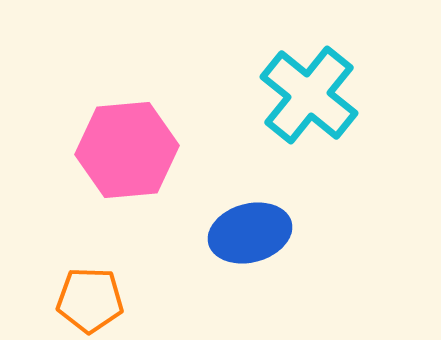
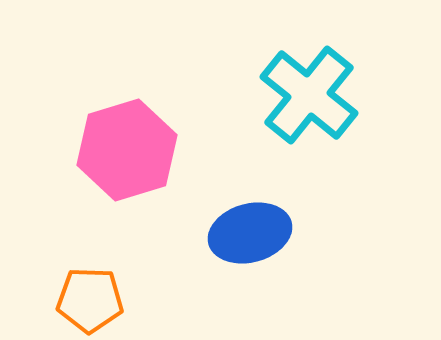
pink hexagon: rotated 12 degrees counterclockwise
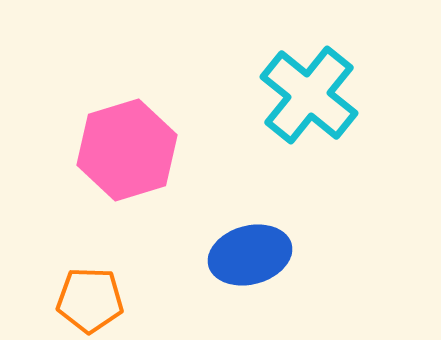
blue ellipse: moved 22 px down
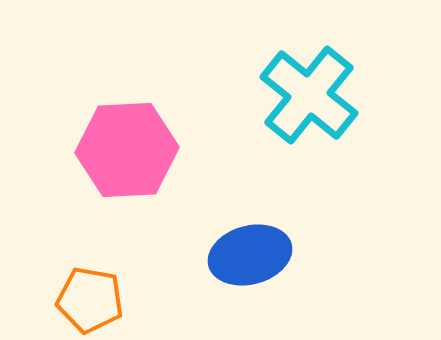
pink hexagon: rotated 14 degrees clockwise
orange pentagon: rotated 8 degrees clockwise
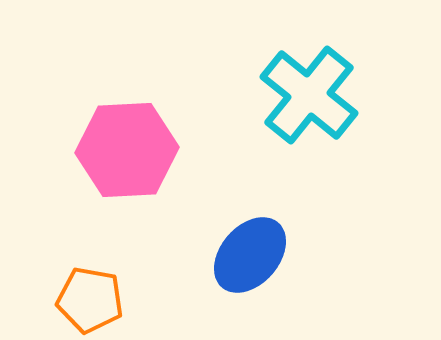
blue ellipse: rotated 34 degrees counterclockwise
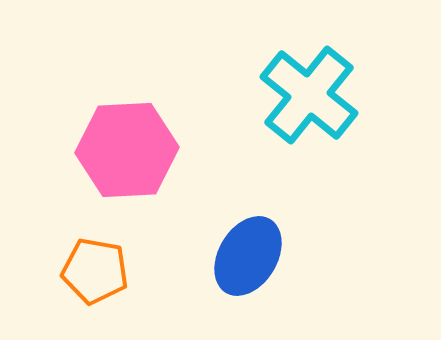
blue ellipse: moved 2 px left, 1 px down; rotated 10 degrees counterclockwise
orange pentagon: moved 5 px right, 29 px up
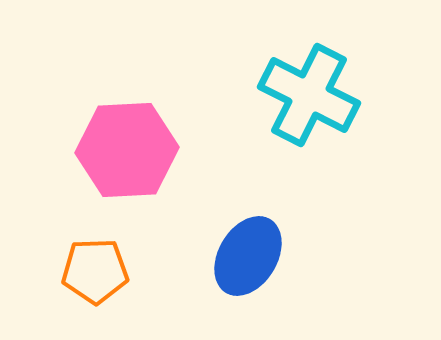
cyan cross: rotated 12 degrees counterclockwise
orange pentagon: rotated 12 degrees counterclockwise
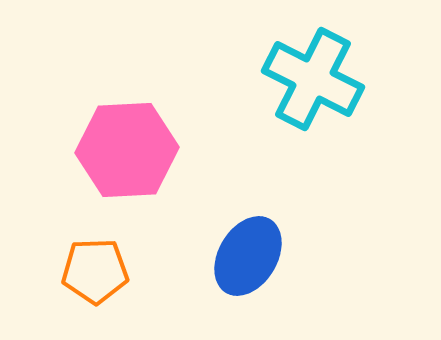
cyan cross: moved 4 px right, 16 px up
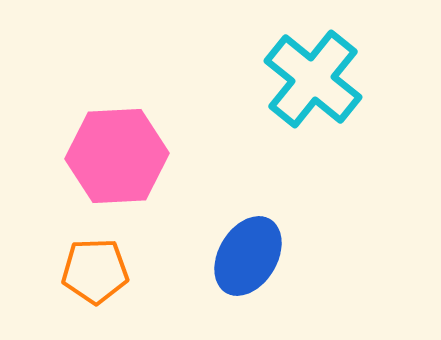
cyan cross: rotated 12 degrees clockwise
pink hexagon: moved 10 px left, 6 px down
